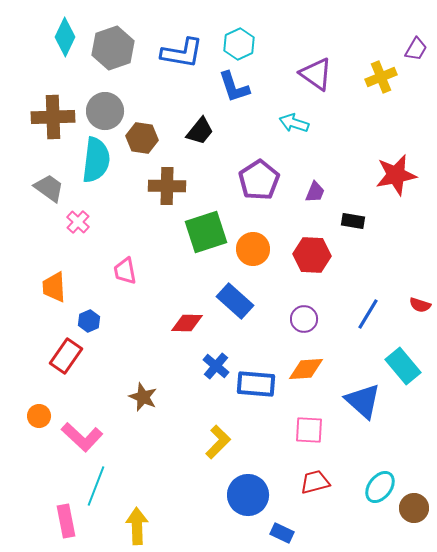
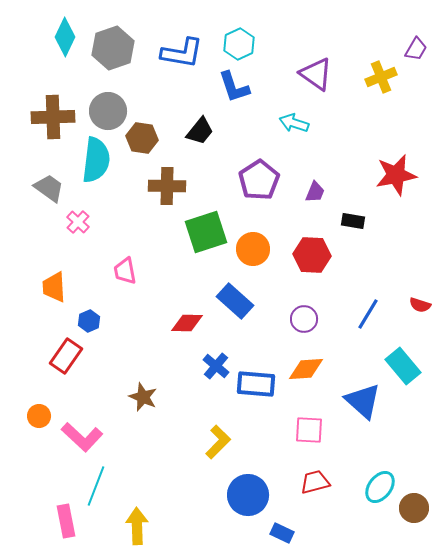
gray circle at (105, 111): moved 3 px right
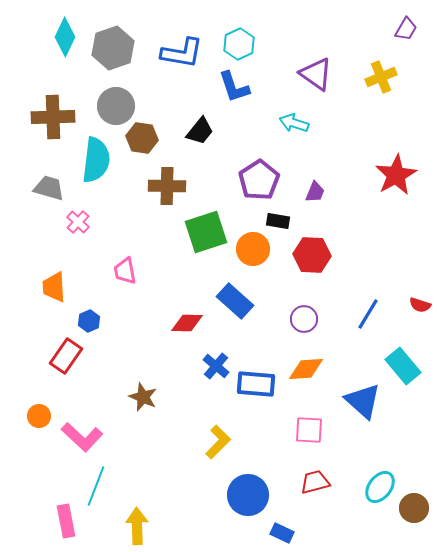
purple trapezoid at (416, 49): moved 10 px left, 20 px up
gray circle at (108, 111): moved 8 px right, 5 px up
red star at (396, 175): rotated 18 degrees counterclockwise
gray trapezoid at (49, 188): rotated 20 degrees counterclockwise
black rectangle at (353, 221): moved 75 px left
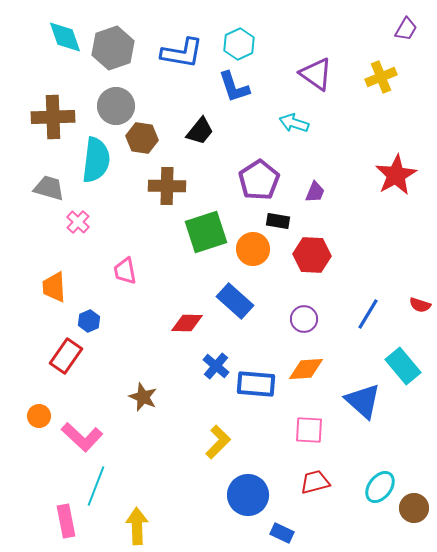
cyan diamond at (65, 37): rotated 45 degrees counterclockwise
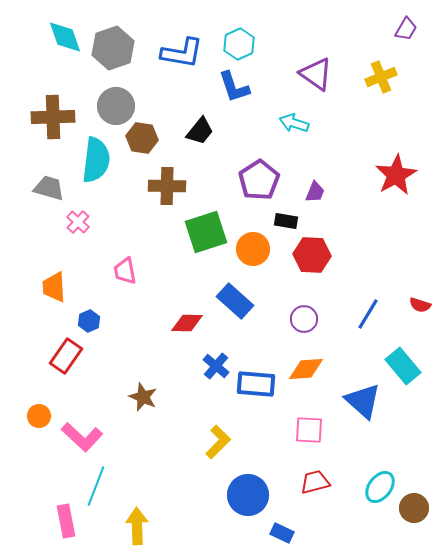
black rectangle at (278, 221): moved 8 px right
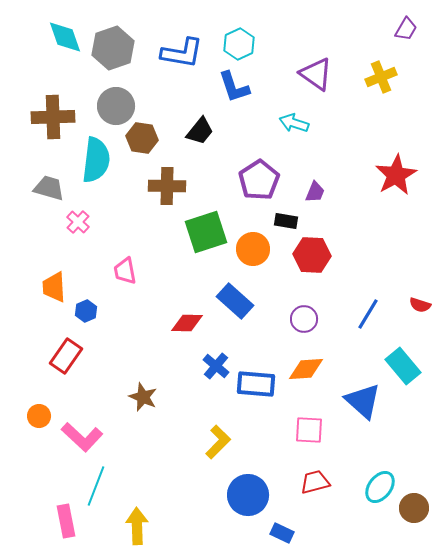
blue hexagon at (89, 321): moved 3 px left, 10 px up
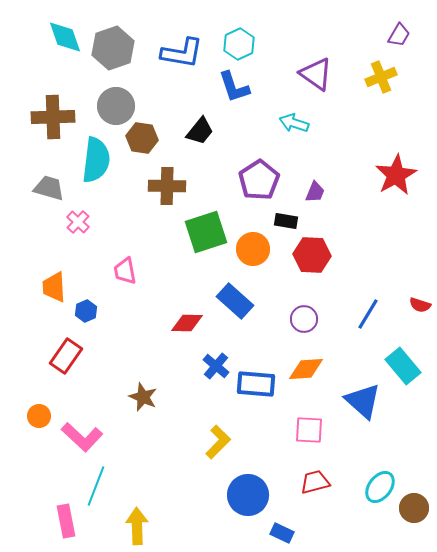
purple trapezoid at (406, 29): moved 7 px left, 6 px down
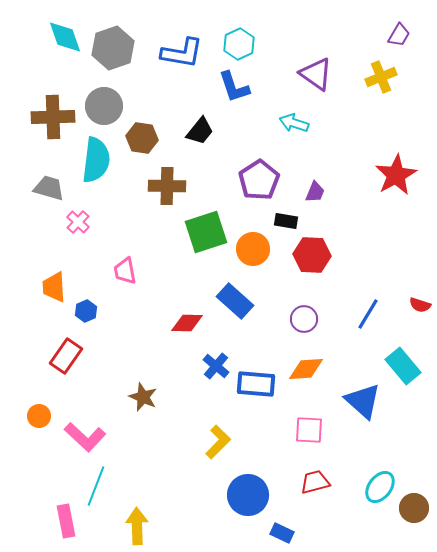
gray circle at (116, 106): moved 12 px left
pink L-shape at (82, 437): moved 3 px right
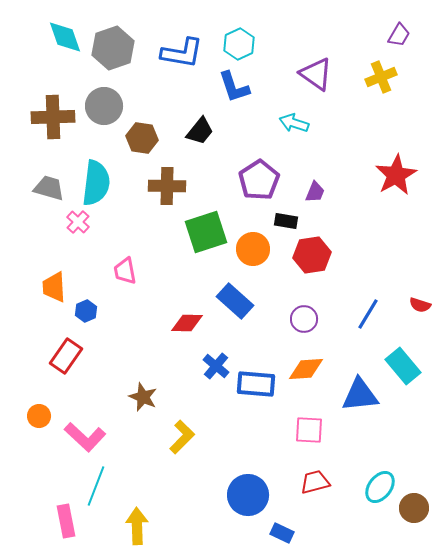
cyan semicircle at (96, 160): moved 23 px down
red hexagon at (312, 255): rotated 12 degrees counterclockwise
blue triangle at (363, 401): moved 3 px left, 6 px up; rotated 48 degrees counterclockwise
yellow L-shape at (218, 442): moved 36 px left, 5 px up
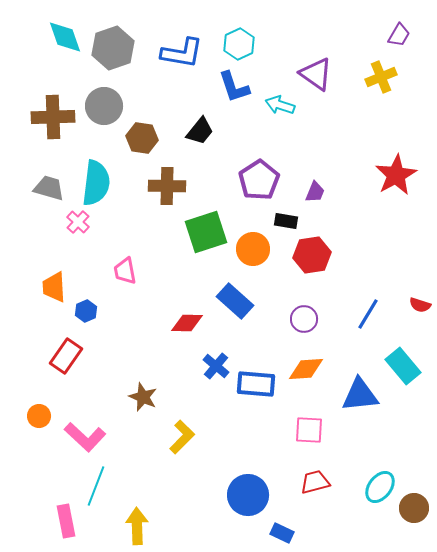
cyan arrow at (294, 123): moved 14 px left, 18 px up
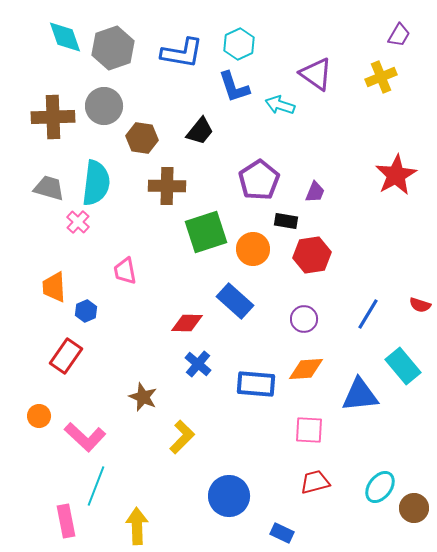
blue cross at (216, 366): moved 18 px left, 2 px up
blue circle at (248, 495): moved 19 px left, 1 px down
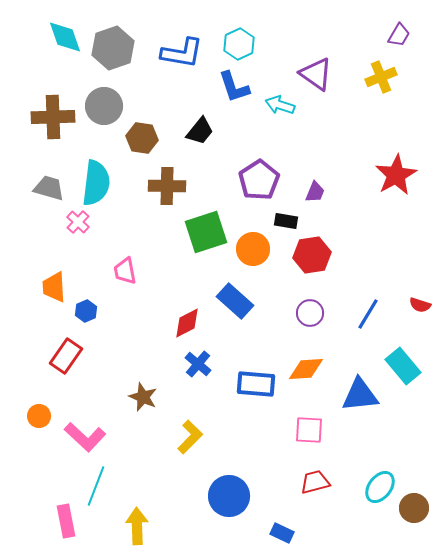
purple circle at (304, 319): moved 6 px right, 6 px up
red diamond at (187, 323): rotated 28 degrees counterclockwise
yellow L-shape at (182, 437): moved 8 px right
